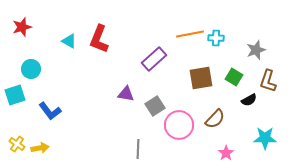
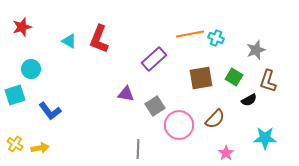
cyan cross: rotated 21 degrees clockwise
yellow cross: moved 2 px left
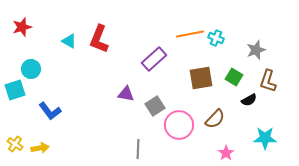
cyan square: moved 5 px up
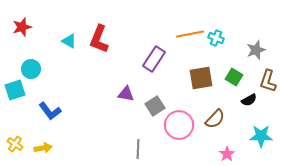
purple rectangle: rotated 15 degrees counterclockwise
cyan star: moved 4 px left, 2 px up
yellow arrow: moved 3 px right
pink star: moved 1 px right, 1 px down
